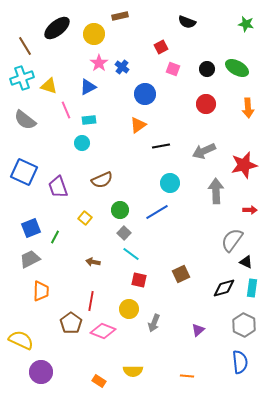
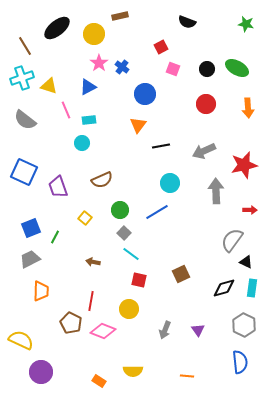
orange triangle at (138, 125): rotated 18 degrees counterclockwise
brown pentagon at (71, 323): rotated 10 degrees counterclockwise
gray arrow at (154, 323): moved 11 px right, 7 px down
purple triangle at (198, 330): rotated 24 degrees counterclockwise
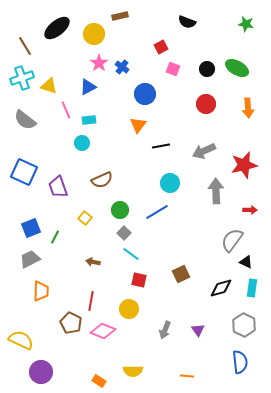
black diamond at (224, 288): moved 3 px left
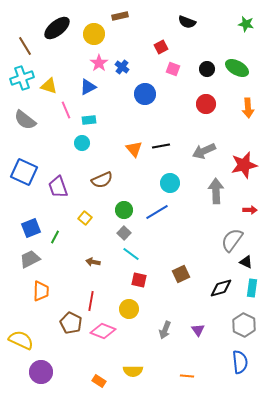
orange triangle at (138, 125): moved 4 px left, 24 px down; rotated 18 degrees counterclockwise
green circle at (120, 210): moved 4 px right
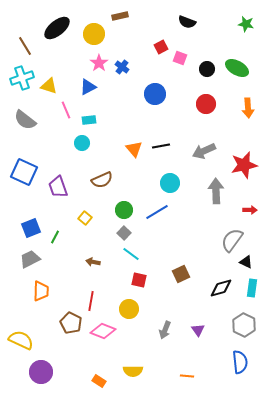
pink square at (173, 69): moved 7 px right, 11 px up
blue circle at (145, 94): moved 10 px right
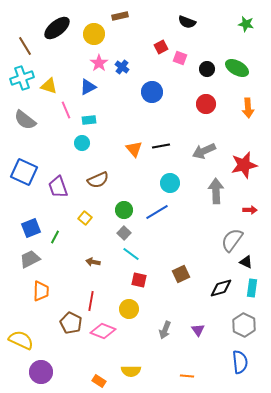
blue circle at (155, 94): moved 3 px left, 2 px up
brown semicircle at (102, 180): moved 4 px left
yellow semicircle at (133, 371): moved 2 px left
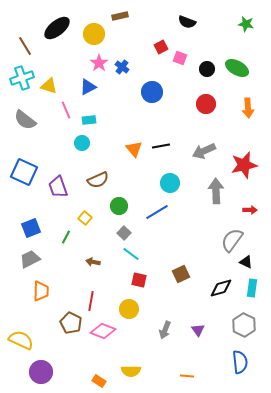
green circle at (124, 210): moved 5 px left, 4 px up
green line at (55, 237): moved 11 px right
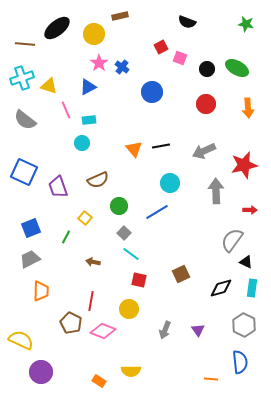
brown line at (25, 46): moved 2 px up; rotated 54 degrees counterclockwise
orange line at (187, 376): moved 24 px right, 3 px down
